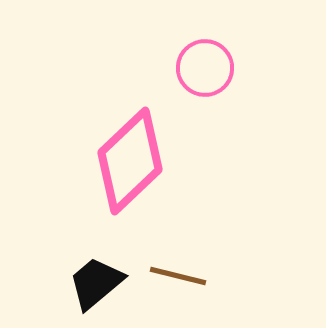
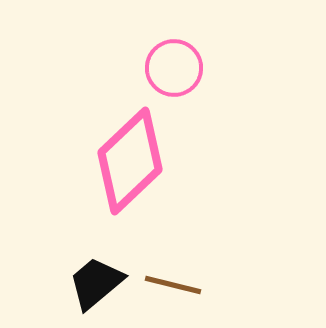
pink circle: moved 31 px left
brown line: moved 5 px left, 9 px down
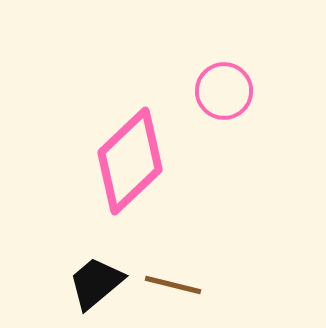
pink circle: moved 50 px right, 23 px down
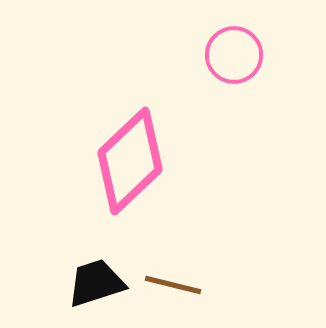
pink circle: moved 10 px right, 36 px up
black trapezoid: rotated 22 degrees clockwise
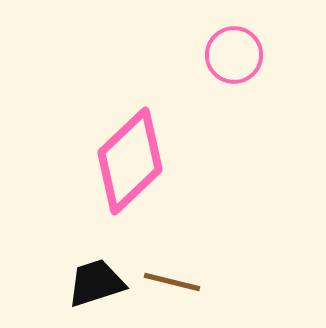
brown line: moved 1 px left, 3 px up
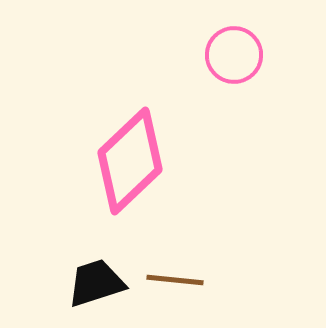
brown line: moved 3 px right, 2 px up; rotated 8 degrees counterclockwise
